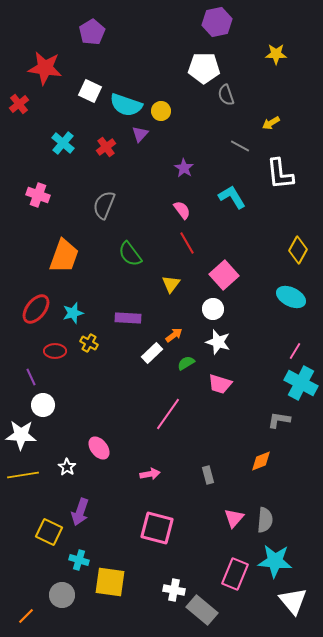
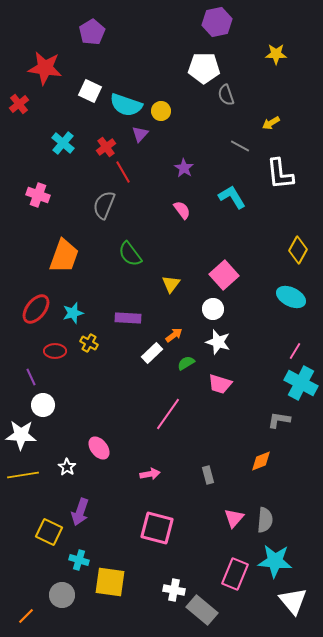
red line at (187, 243): moved 64 px left, 71 px up
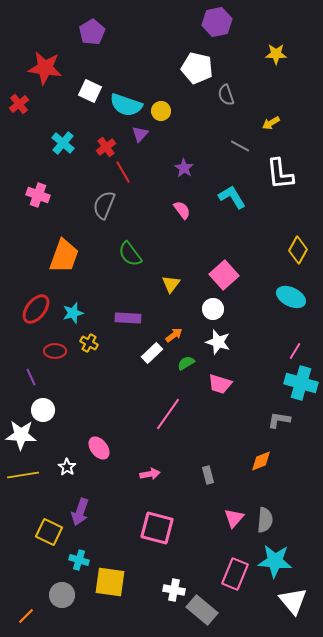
white pentagon at (204, 68): moved 7 px left; rotated 12 degrees clockwise
cyan cross at (301, 383): rotated 12 degrees counterclockwise
white circle at (43, 405): moved 5 px down
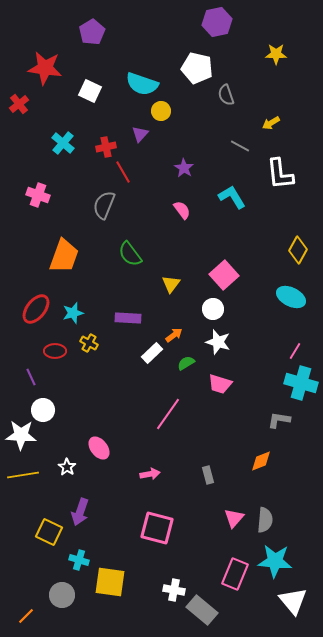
cyan semicircle at (126, 105): moved 16 px right, 21 px up
red cross at (106, 147): rotated 24 degrees clockwise
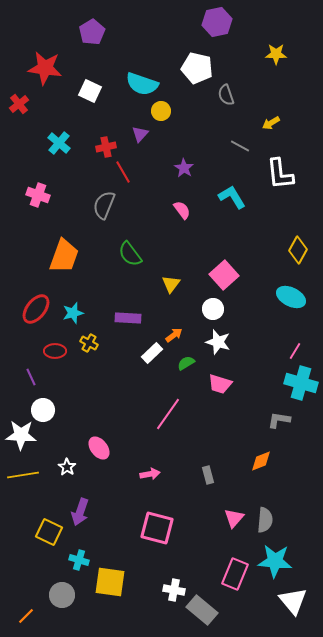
cyan cross at (63, 143): moved 4 px left
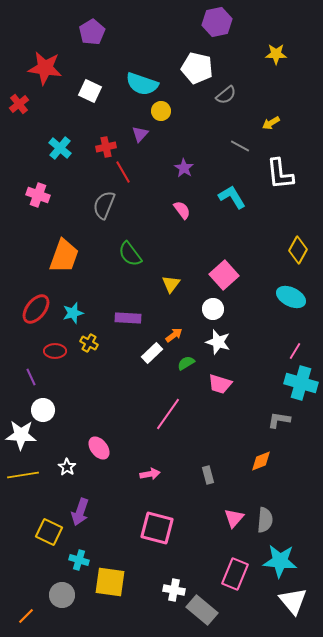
gray semicircle at (226, 95): rotated 110 degrees counterclockwise
cyan cross at (59, 143): moved 1 px right, 5 px down
cyan star at (275, 561): moved 5 px right
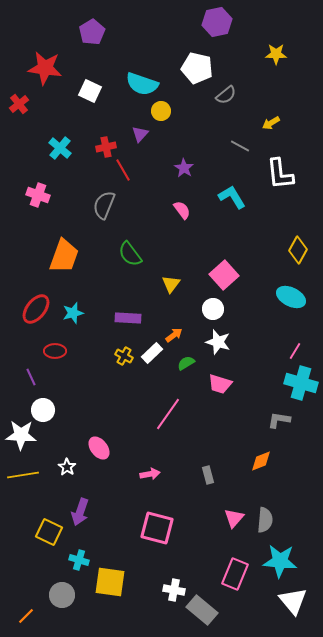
red line at (123, 172): moved 2 px up
yellow cross at (89, 343): moved 35 px right, 13 px down
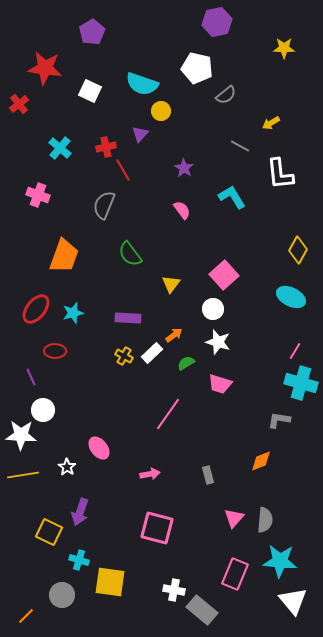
yellow star at (276, 54): moved 8 px right, 6 px up
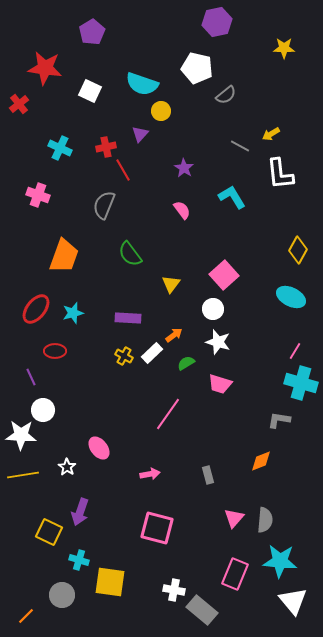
yellow arrow at (271, 123): moved 11 px down
cyan cross at (60, 148): rotated 15 degrees counterclockwise
